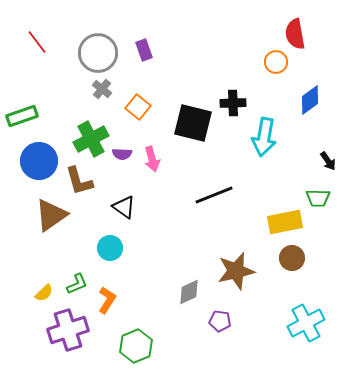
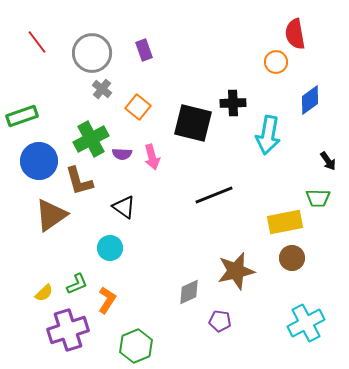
gray circle: moved 6 px left
cyan arrow: moved 4 px right, 2 px up
pink arrow: moved 2 px up
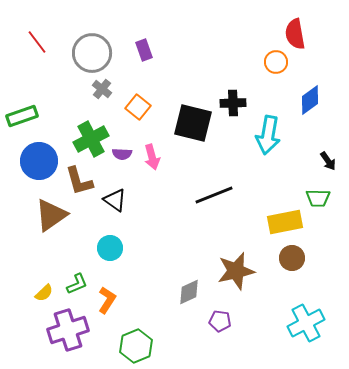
black triangle: moved 9 px left, 7 px up
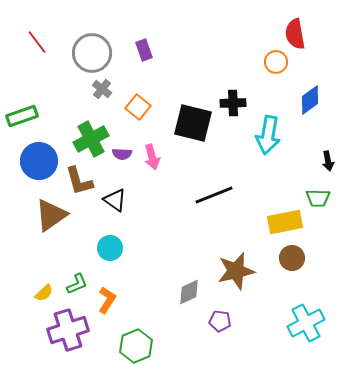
black arrow: rotated 24 degrees clockwise
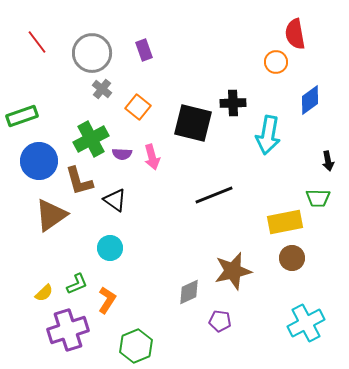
brown star: moved 3 px left
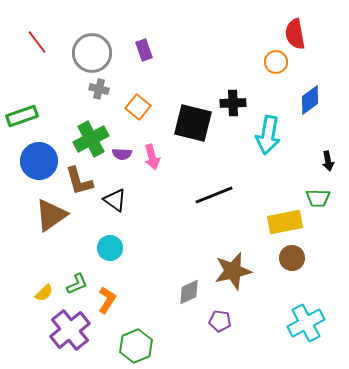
gray cross: moved 3 px left; rotated 24 degrees counterclockwise
purple cross: moved 2 px right; rotated 21 degrees counterclockwise
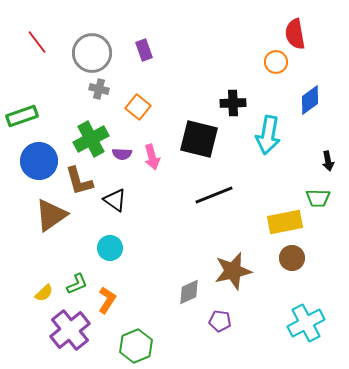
black square: moved 6 px right, 16 px down
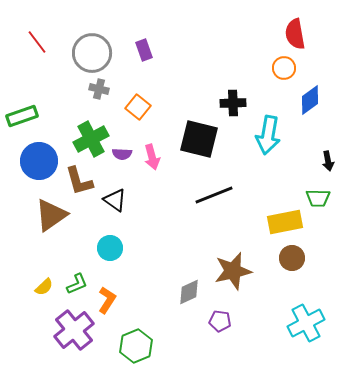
orange circle: moved 8 px right, 6 px down
yellow semicircle: moved 6 px up
purple cross: moved 4 px right
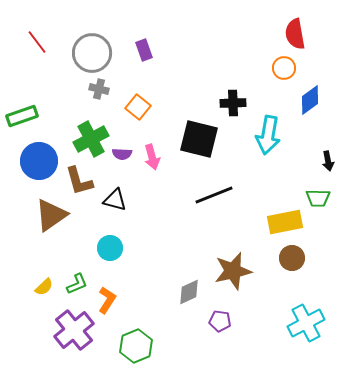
black triangle: rotated 20 degrees counterclockwise
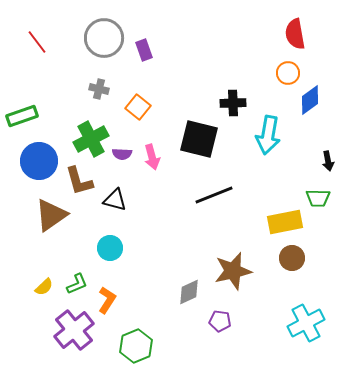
gray circle: moved 12 px right, 15 px up
orange circle: moved 4 px right, 5 px down
